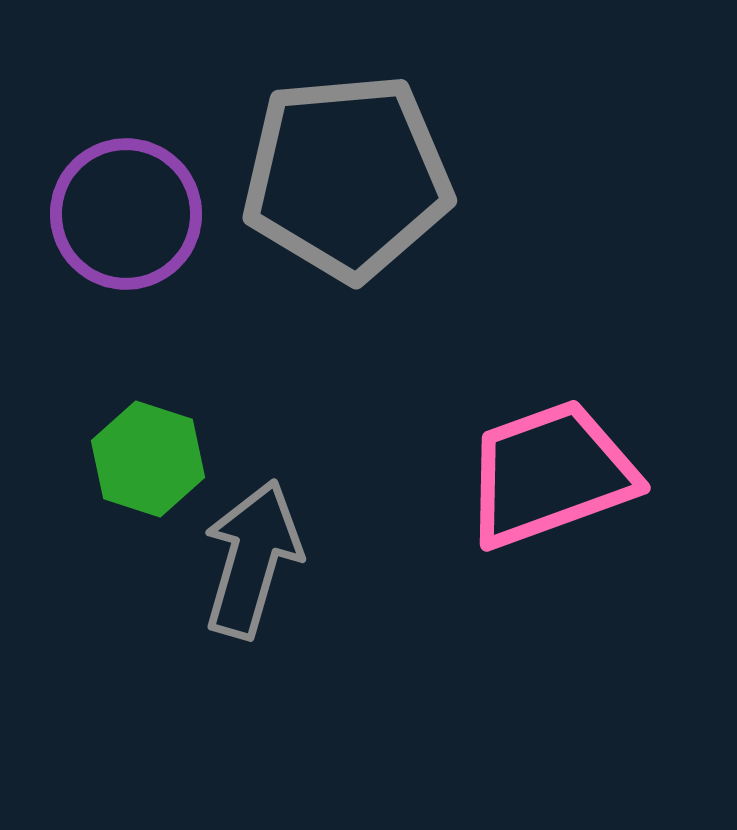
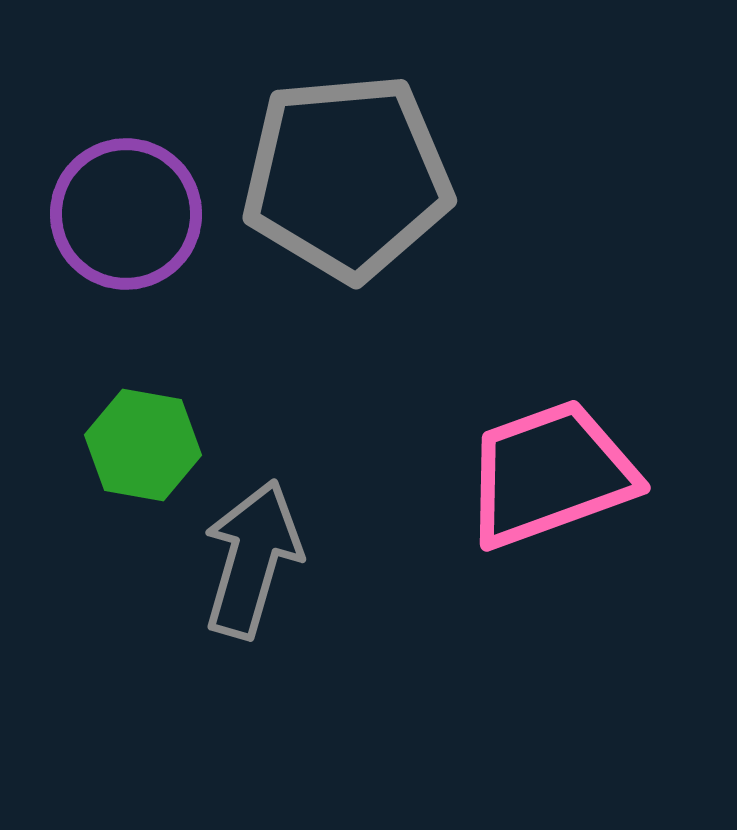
green hexagon: moved 5 px left, 14 px up; rotated 8 degrees counterclockwise
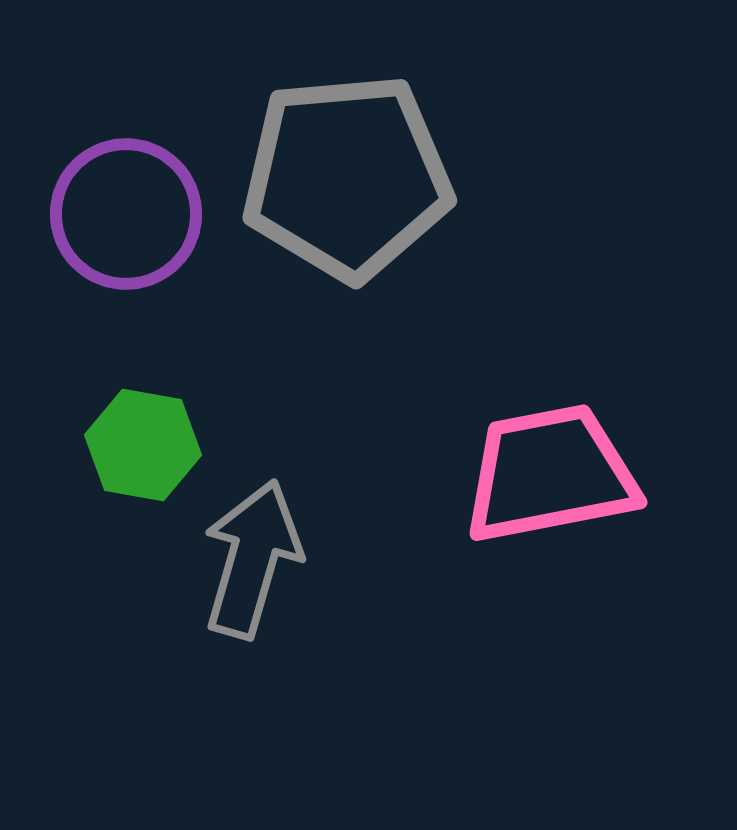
pink trapezoid: rotated 9 degrees clockwise
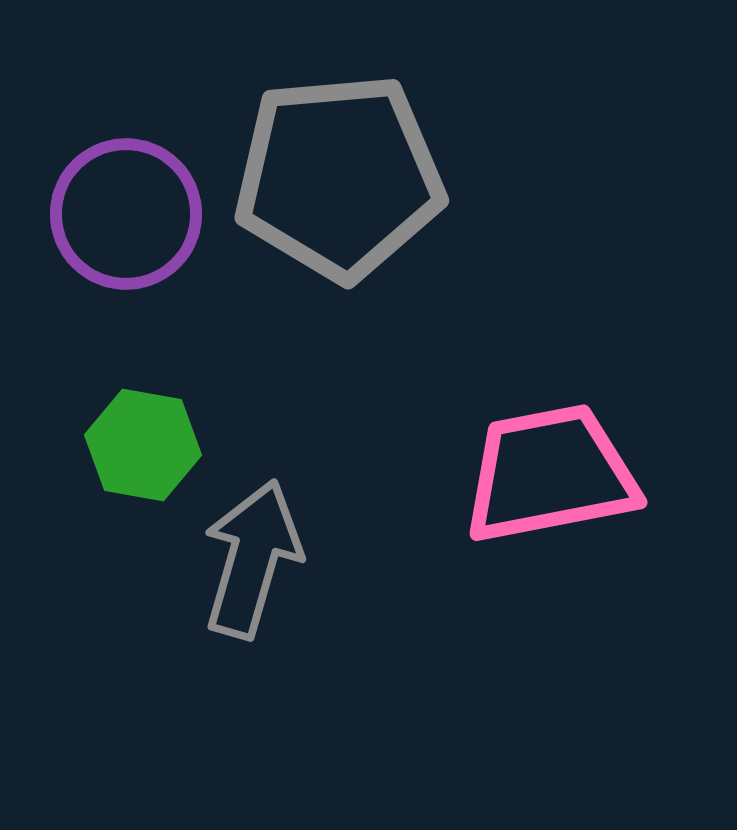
gray pentagon: moved 8 px left
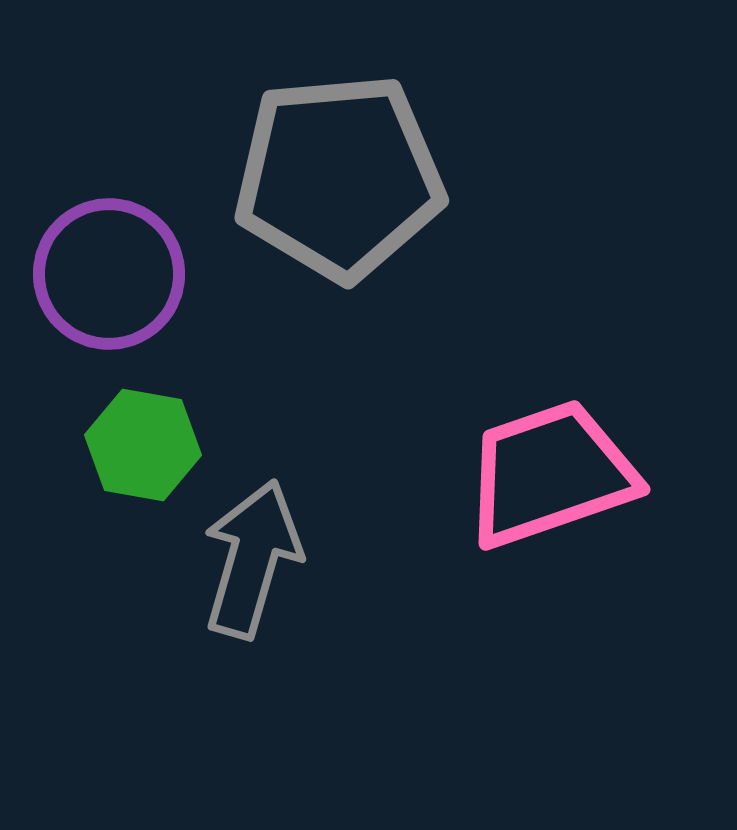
purple circle: moved 17 px left, 60 px down
pink trapezoid: rotated 8 degrees counterclockwise
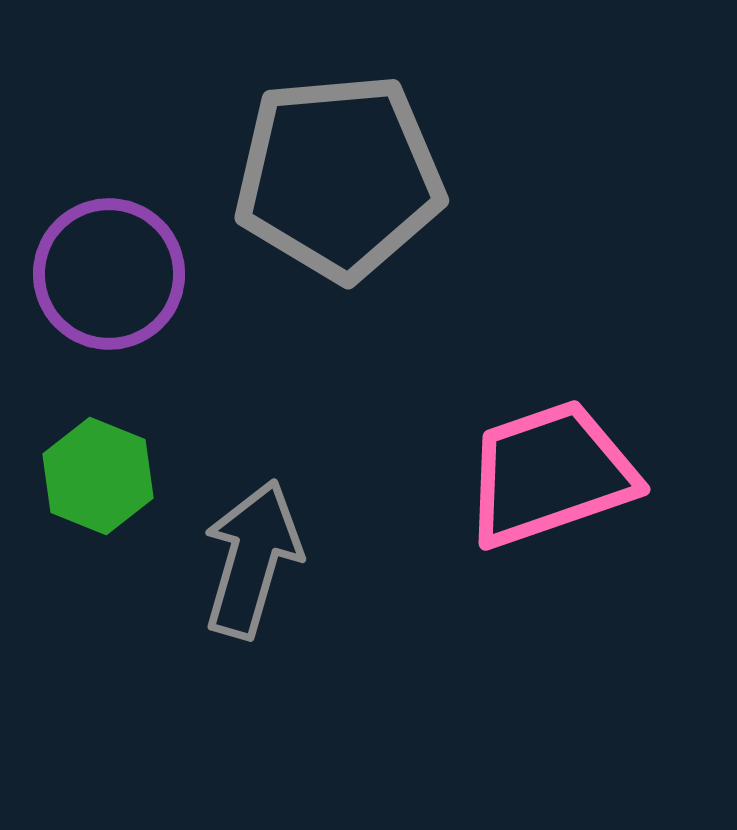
green hexagon: moved 45 px left, 31 px down; rotated 12 degrees clockwise
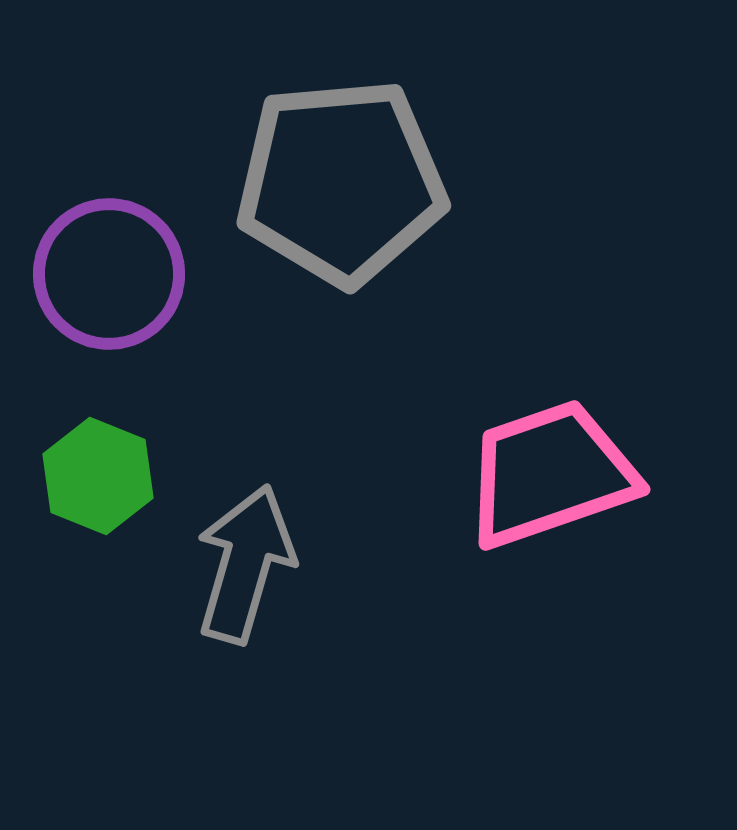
gray pentagon: moved 2 px right, 5 px down
gray arrow: moved 7 px left, 5 px down
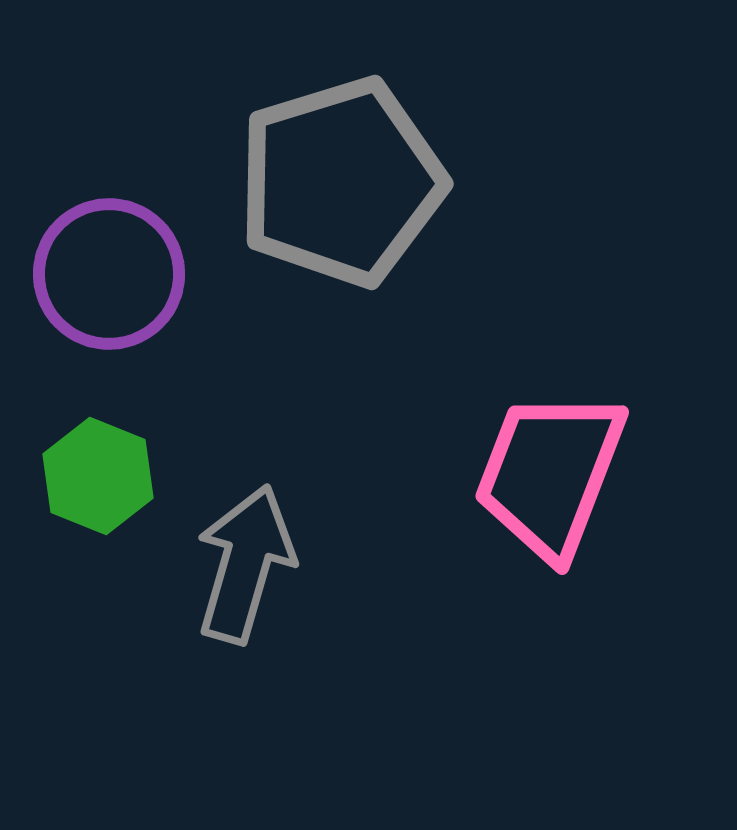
gray pentagon: rotated 12 degrees counterclockwise
pink trapezoid: rotated 50 degrees counterclockwise
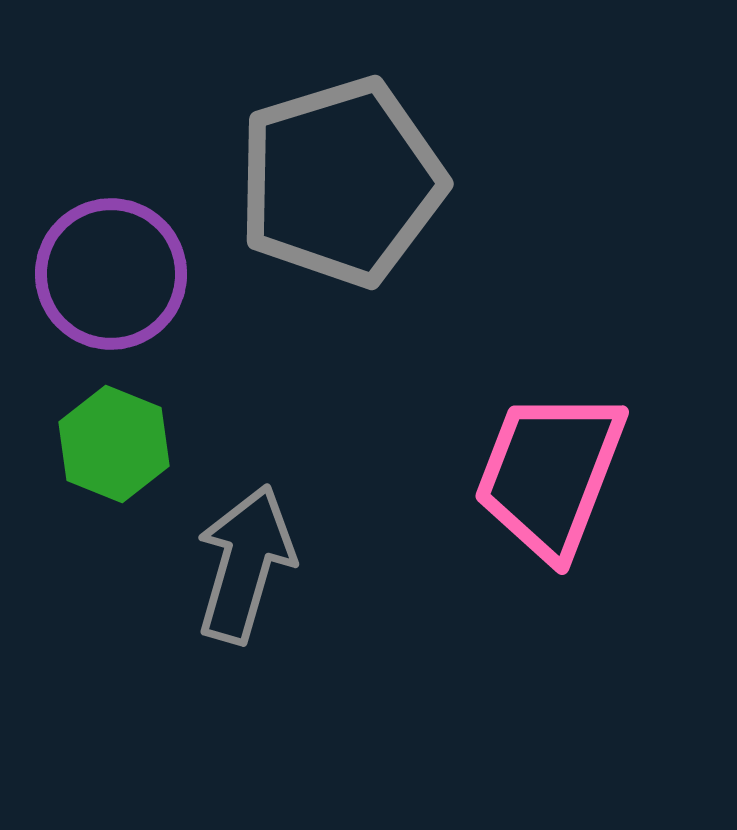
purple circle: moved 2 px right
green hexagon: moved 16 px right, 32 px up
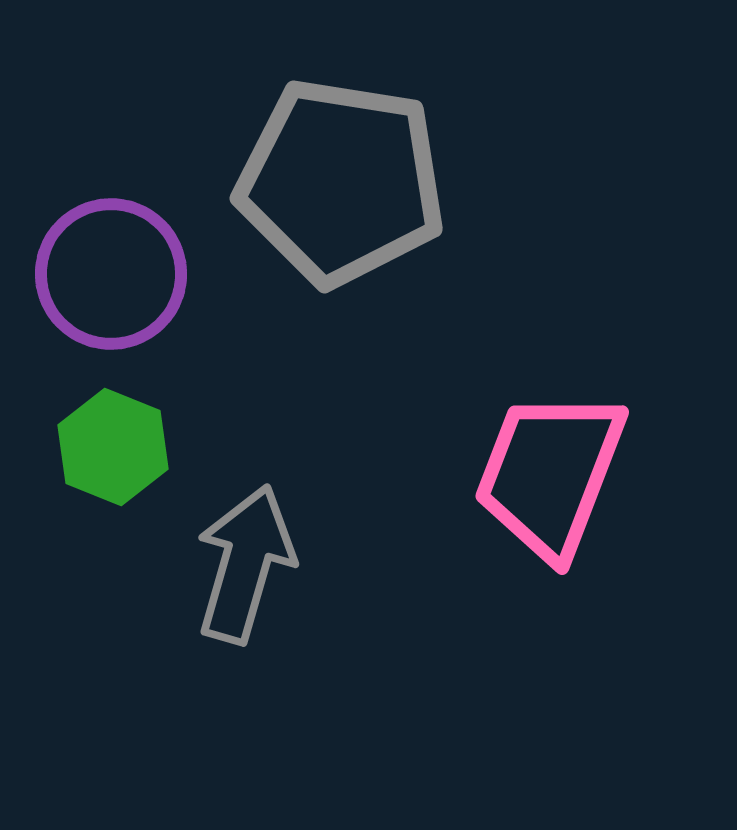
gray pentagon: rotated 26 degrees clockwise
green hexagon: moved 1 px left, 3 px down
